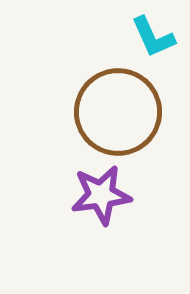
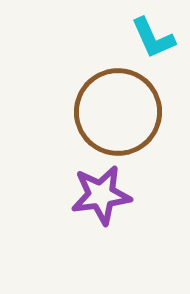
cyan L-shape: moved 1 px down
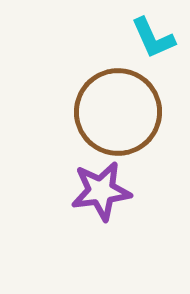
purple star: moved 4 px up
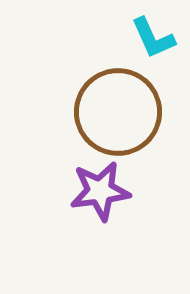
purple star: moved 1 px left
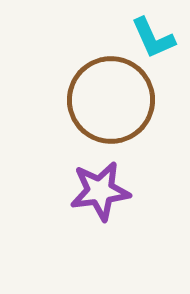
brown circle: moved 7 px left, 12 px up
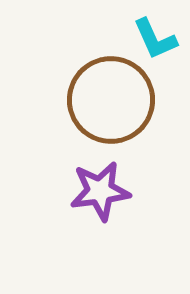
cyan L-shape: moved 2 px right, 1 px down
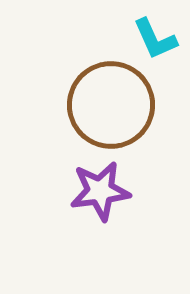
brown circle: moved 5 px down
